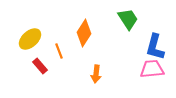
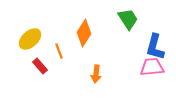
pink trapezoid: moved 2 px up
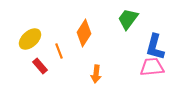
green trapezoid: rotated 110 degrees counterclockwise
